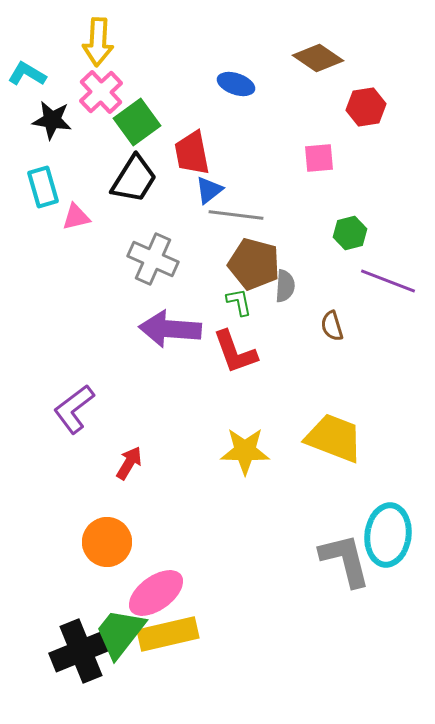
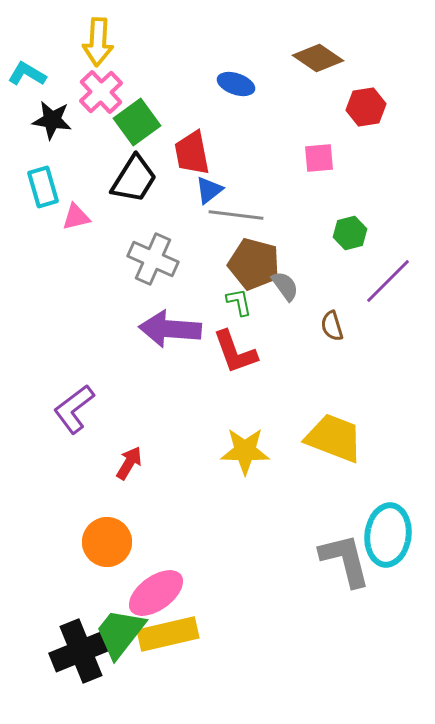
purple line: rotated 66 degrees counterclockwise
gray semicircle: rotated 40 degrees counterclockwise
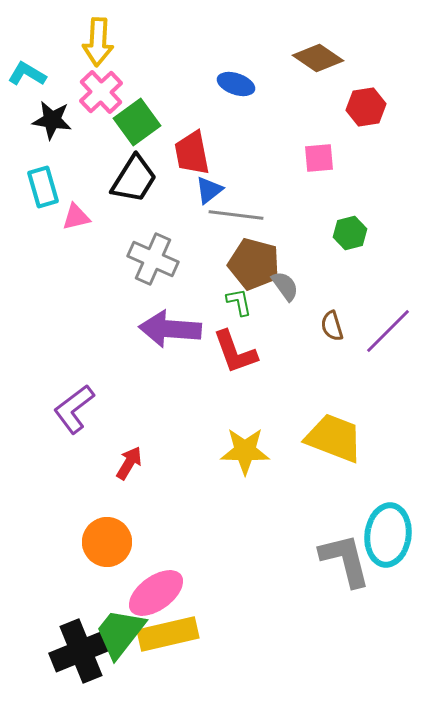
purple line: moved 50 px down
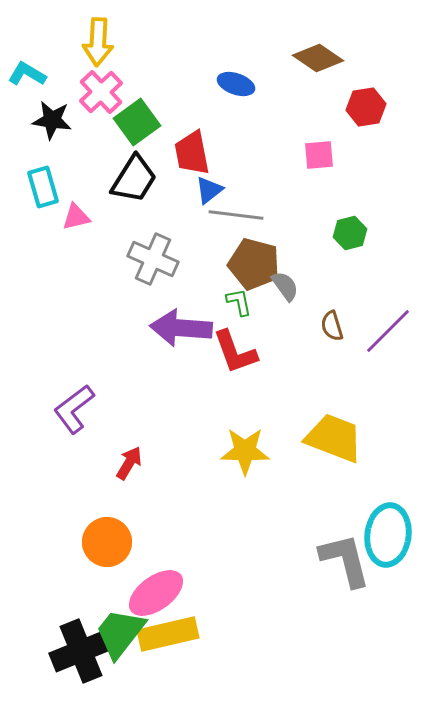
pink square: moved 3 px up
purple arrow: moved 11 px right, 1 px up
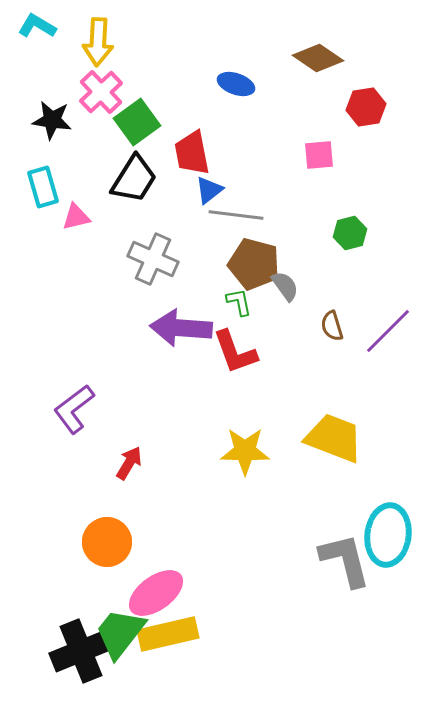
cyan L-shape: moved 10 px right, 48 px up
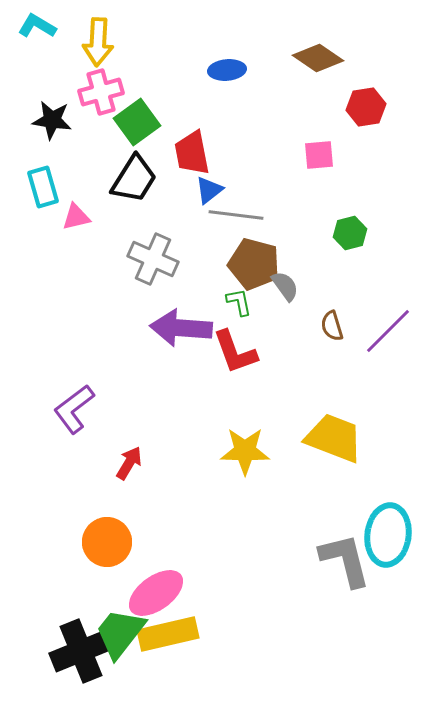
blue ellipse: moved 9 px left, 14 px up; rotated 24 degrees counterclockwise
pink cross: rotated 27 degrees clockwise
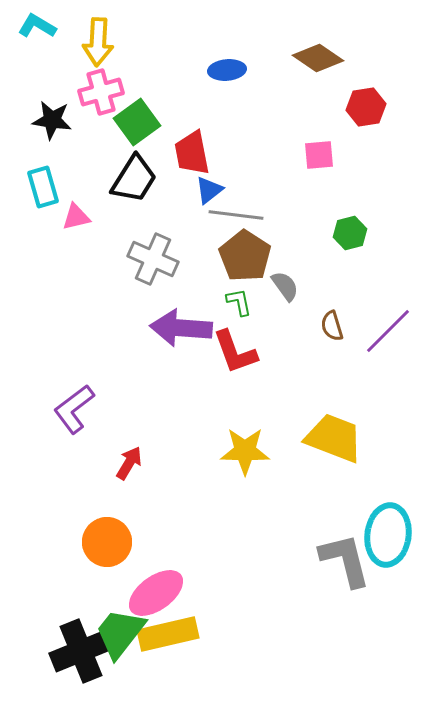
brown pentagon: moved 9 px left, 8 px up; rotated 18 degrees clockwise
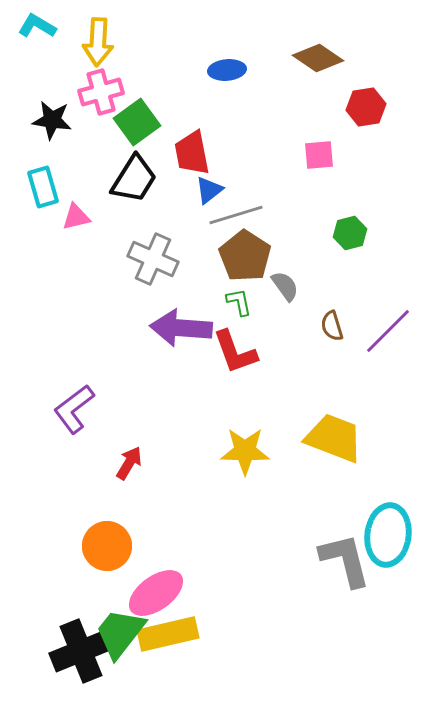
gray line: rotated 24 degrees counterclockwise
orange circle: moved 4 px down
